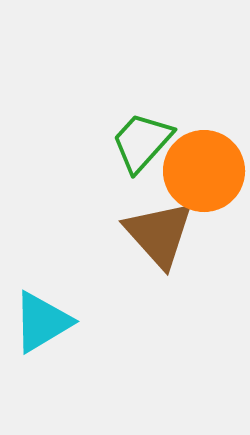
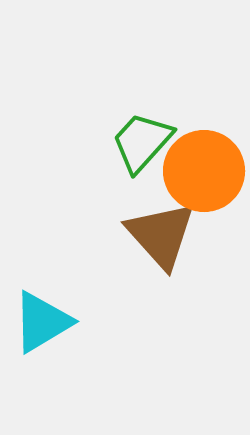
brown triangle: moved 2 px right, 1 px down
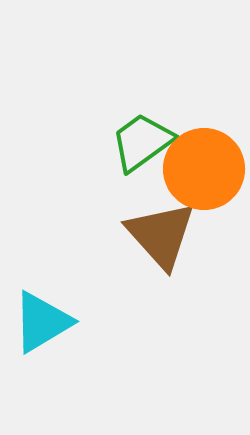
green trapezoid: rotated 12 degrees clockwise
orange circle: moved 2 px up
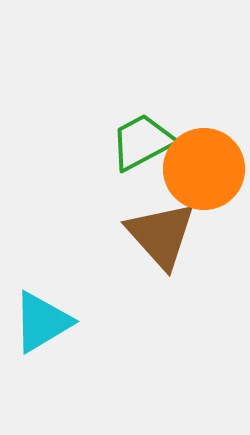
green trapezoid: rotated 8 degrees clockwise
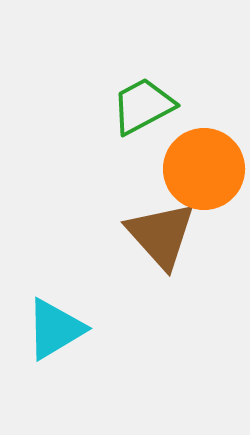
green trapezoid: moved 1 px right, 36 px up
cyan triangle: moved 13 px right, 7 px down
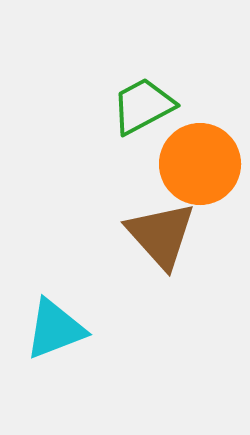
orange circle: moved 4 px left, 5 px up
cyan triangle: rotated 10 degrees clockwise
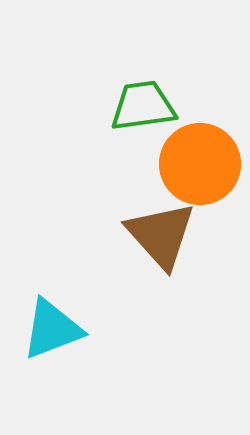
green trapezoid: rotated 20 degrees clockwise
cyan triangle: moved 3 px left
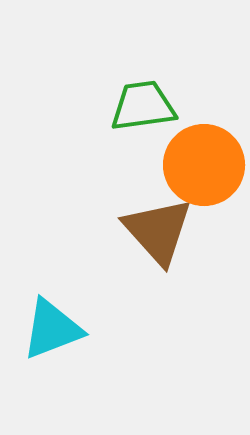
orange circle: moved 4 px right, 1 px down
brown triangle: moved 3 px left, 4 px up
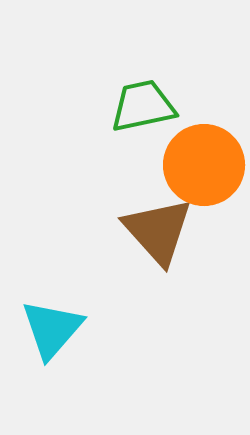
green trapezoid: rotated 4 degrees counterclockwise
cyan triangle: rotated 28 degrees counterclockwise
